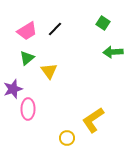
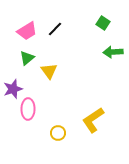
yellow circle: moved 9 px left, 5 px up
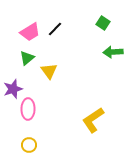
pink trapezoid: moved 3 px right, 1 px down
yellow circle: moved 29 px left, 12 px down
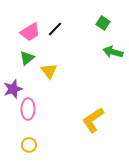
green arrow: rotated 18 degrees clockwise
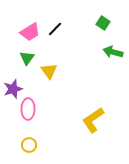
green triangle: rotated 14 degrees counterclockwise
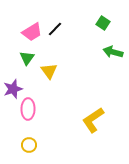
pink trapezoid: moved 2 px right
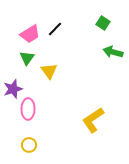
pink trapezoid: moved 2 px left, 2 px down
